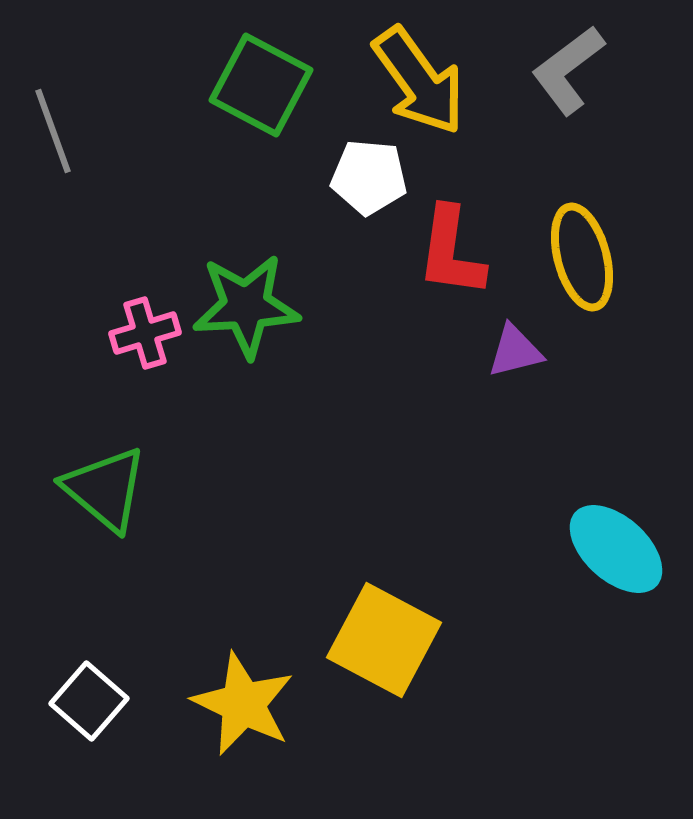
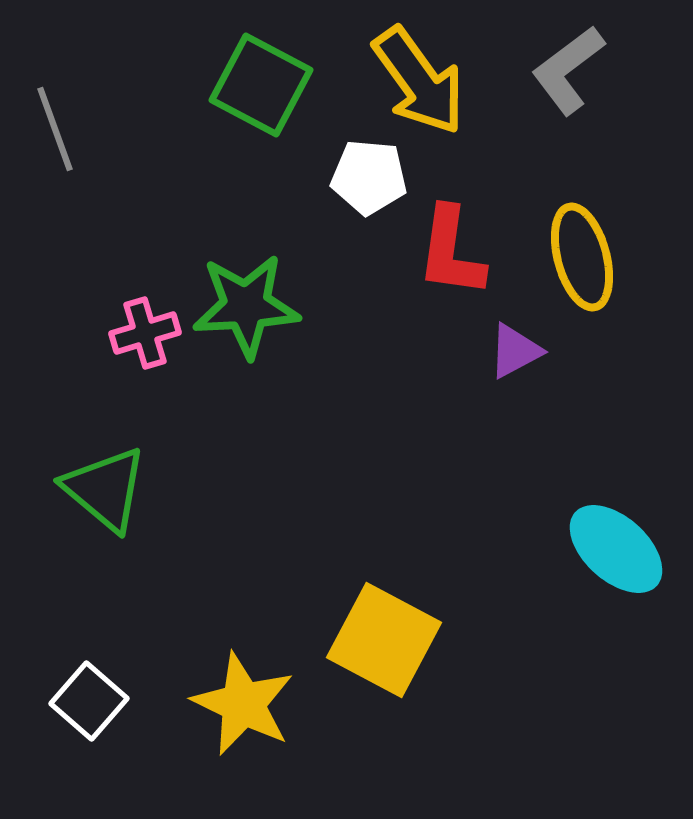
gray line: moved 2 px right, 2 px up
purple triangle: rotated 14 degrees counterclockwise
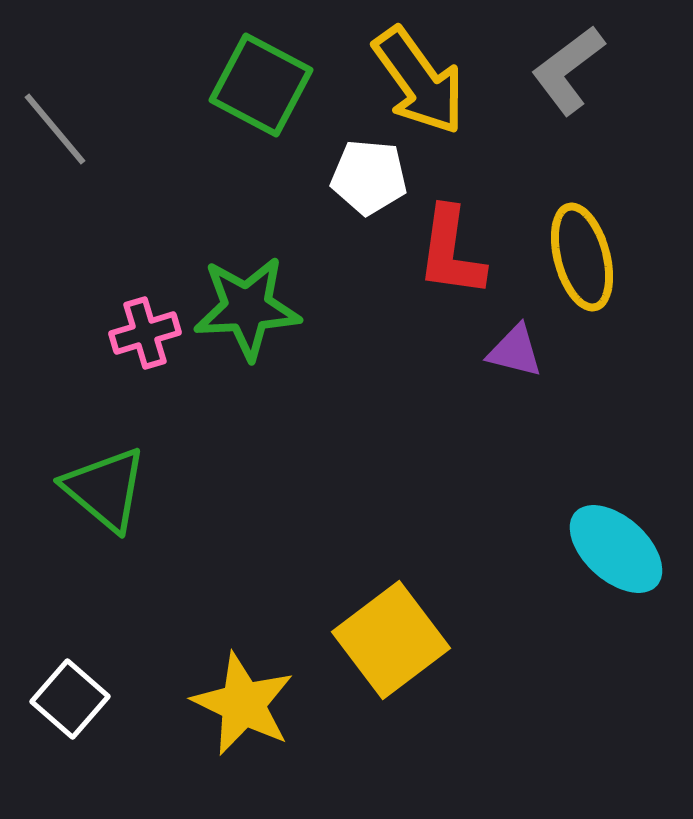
gray line: rotated 20 degrees counterclockwise
green star: moved 1 px right, 2 px down
purple triangle: rotated 42 degrees clockwise
yellow square: moved 7 px right; rotated 25 degrees clockwise
white square: moved 19 px left, 2 px up
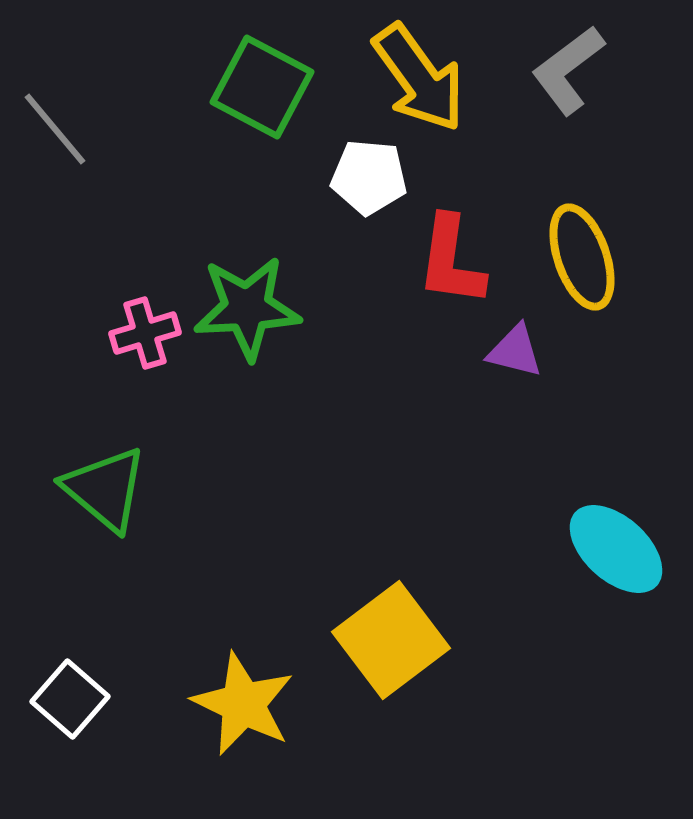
yellow arrow: moved 3 px up
green square: moved 1 px right, 2 px down
red L-shape: moved 9 px down
yellow ellipse: rotated 4 degrees counterclockwise
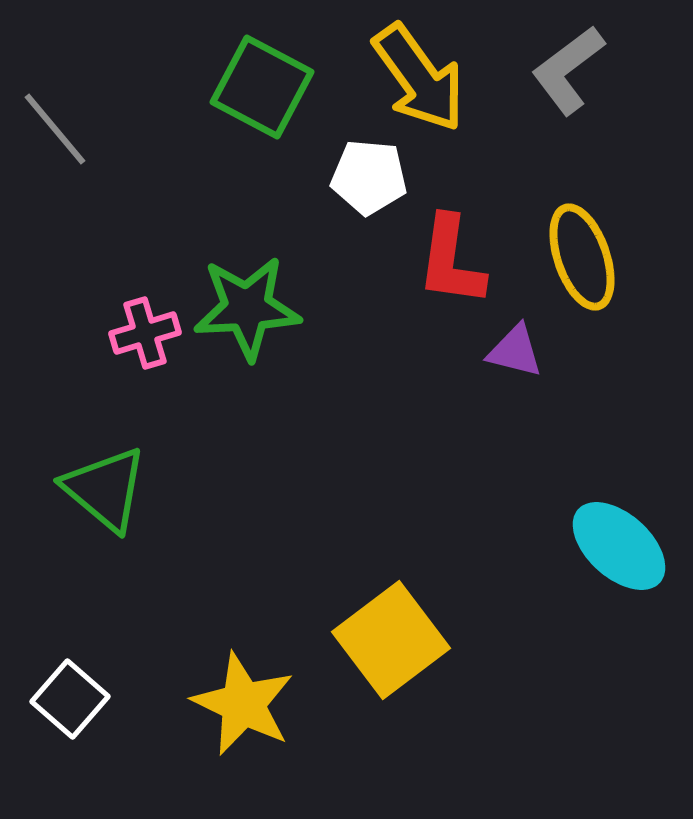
cyan ellipse: moved 3 px right, 3 px up
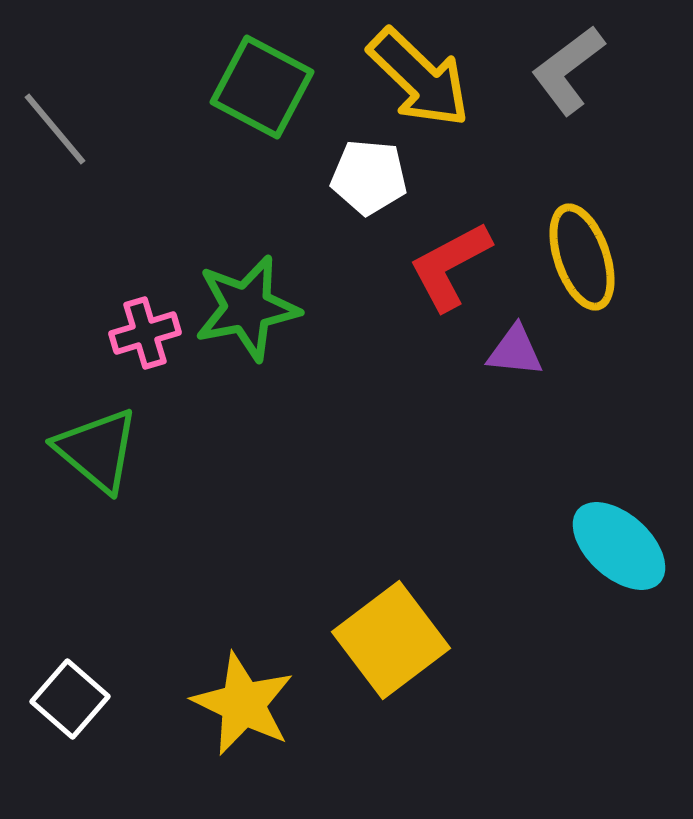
yellow arrow: rotated 10 degrees counterclockwise
red L-shape: moved 1 px left, 5 px down; rotated 54 degrees clockwise
green star: rotated 8 degrees counterclockwise
purple triangle: rotated 8 degrees counterclockwise
green triangle: moved 8 px left, 39 px up
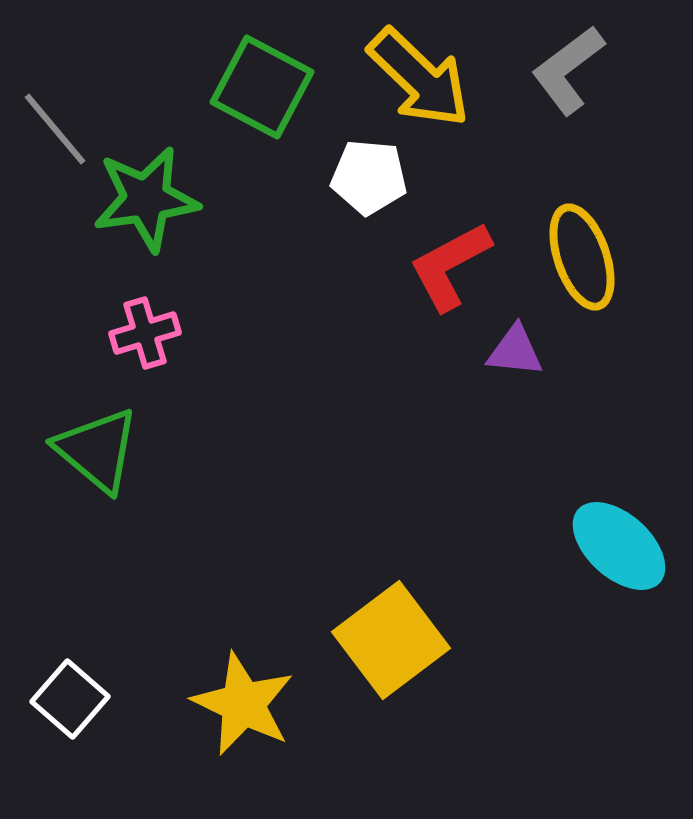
green star: moved 101 px left, 109 px up; rotated 3 degrees clockwise
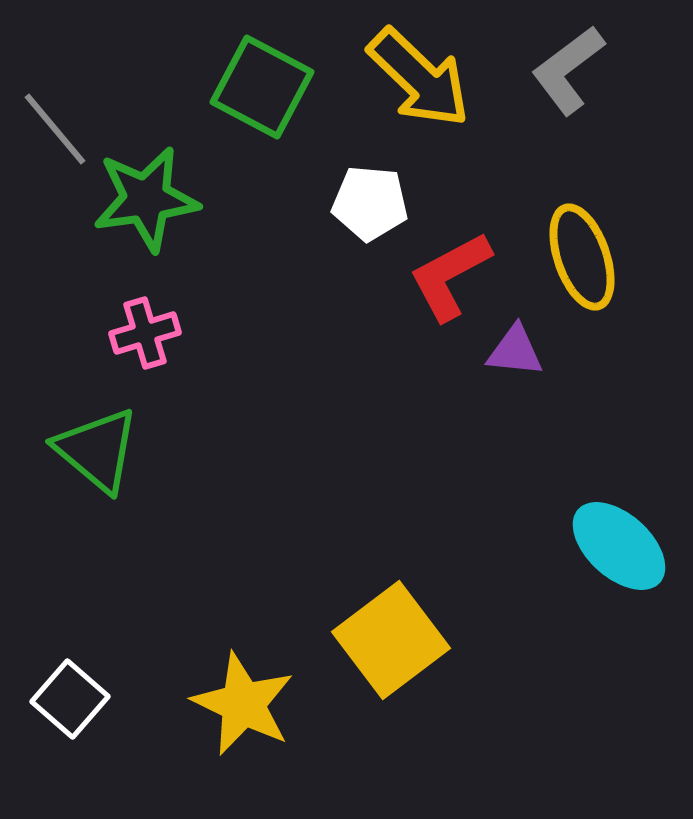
white pentagon: moved 1 px right, 26 px down
red L-shape: moved 10 px down
